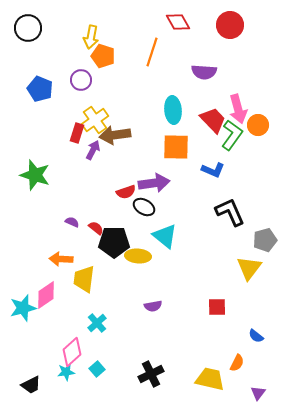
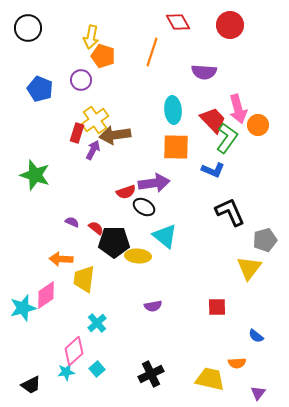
green L-shape at (232, 135): moved 5 px left, 3 px down
pink diamond at (72, 352): moved 2 px right, 1 px up
orange semicircle at (237, 363): rotated 60 degrees clockwise
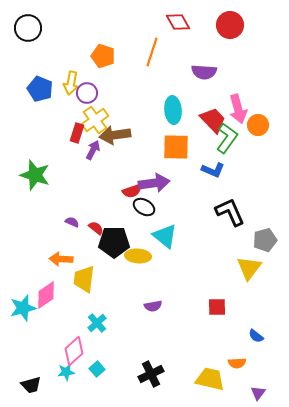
yellow arrow at (91, 37): moved 20 px left, 46 px down
purple circle at (81, 80): moved 6 px right, 13 px down
red semicircle at (126, 192): moved 6 px right, 1 px up
black trapezoid at (31, 385): rotated 10 degrees clockwise
